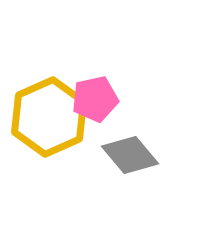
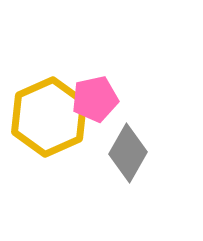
gray diamond: moved 2 px left, 2 px up; rotated 70 degrees clockwise
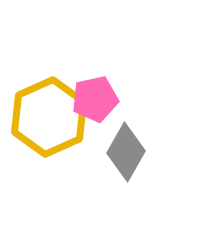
gray diamond: moved 2 px left, 1 px up
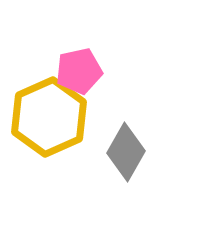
pink pentagon: moved 16 px left, 28 px up
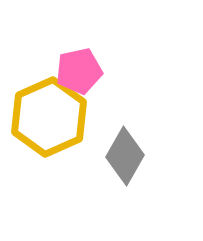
gray diamond: moved 1 px left, 4 px down
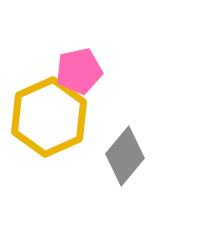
gray diamond: rotated 10 degrees clockwise
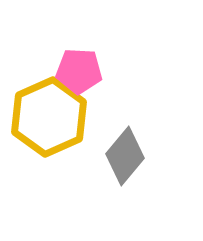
pink pentagon: rotated 15 degrees clockwise
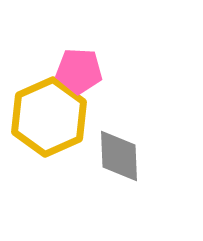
gray diamond: moved 6 px left; rotated 42 degrees counterclockwise
